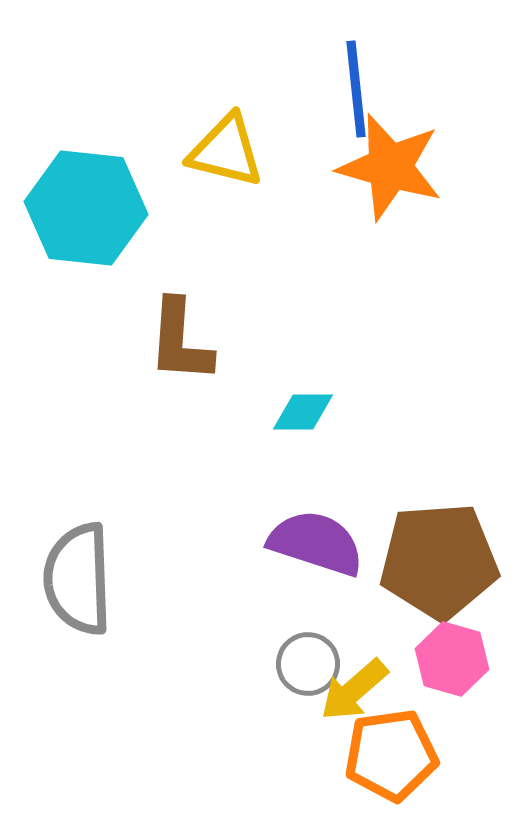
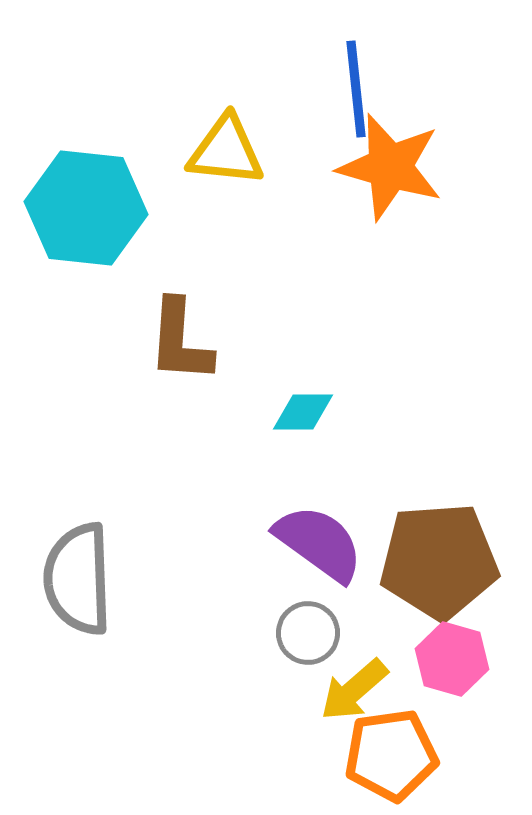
yellow triangle: rotated 8 degrees counterclockwise
purple semicircle: moved 3 px right; rotated 18 degrees clockwise
gray circle: moved 31 px up
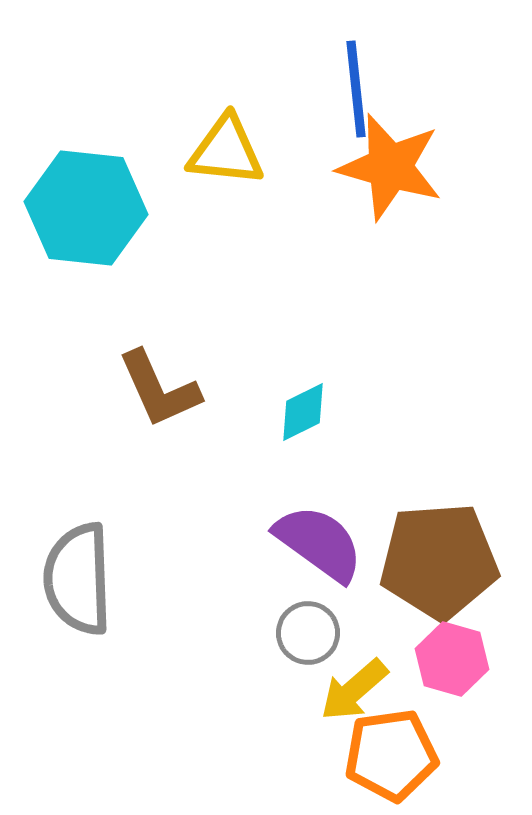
brown L-shape: moved 21 px left, 48 px down; rotated 28 degrees counterclockwise
cyan diamond: rotated 26 degrees counterclockwise
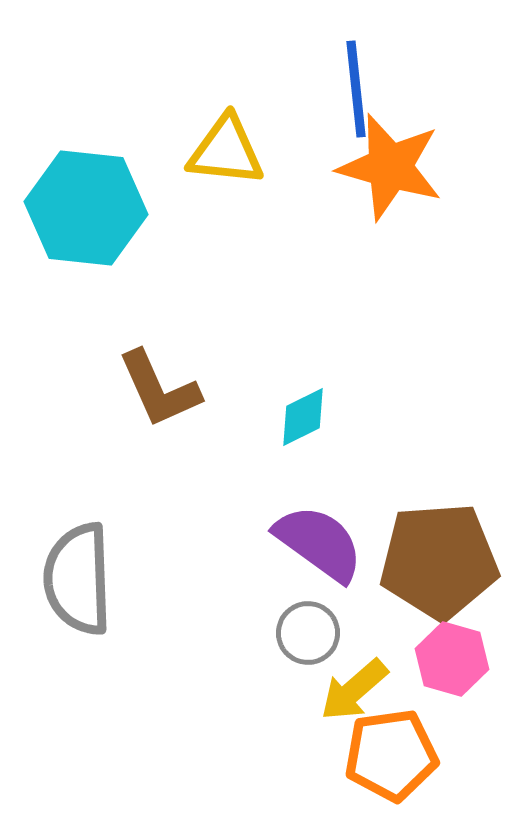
cyan diamond: moved 5 px down
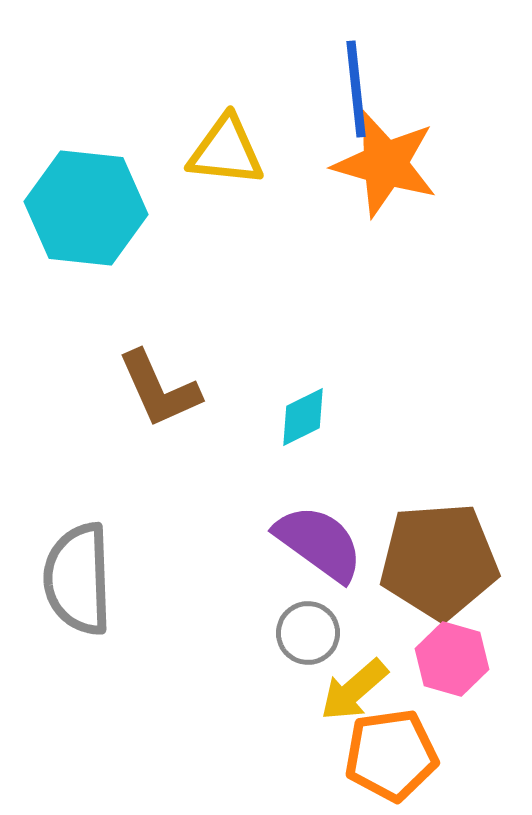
orange star: moved 5 px left, 3 px up
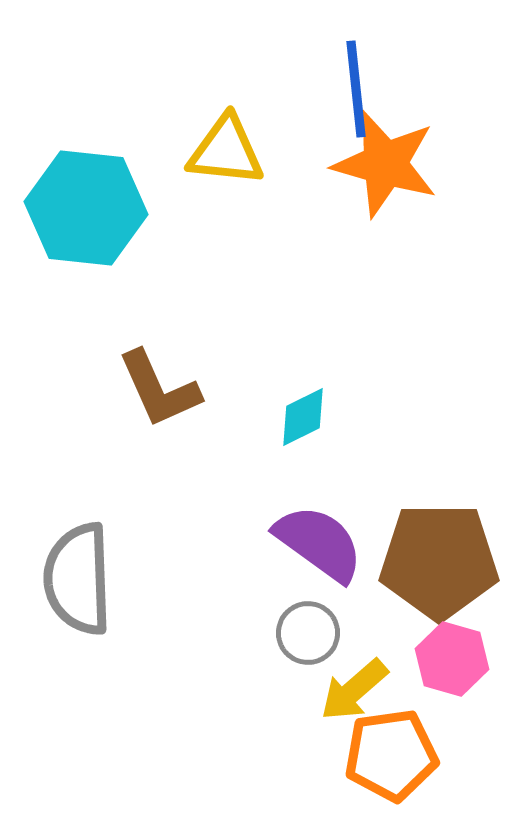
brown pentagon: rotated 4 degrees clockwise
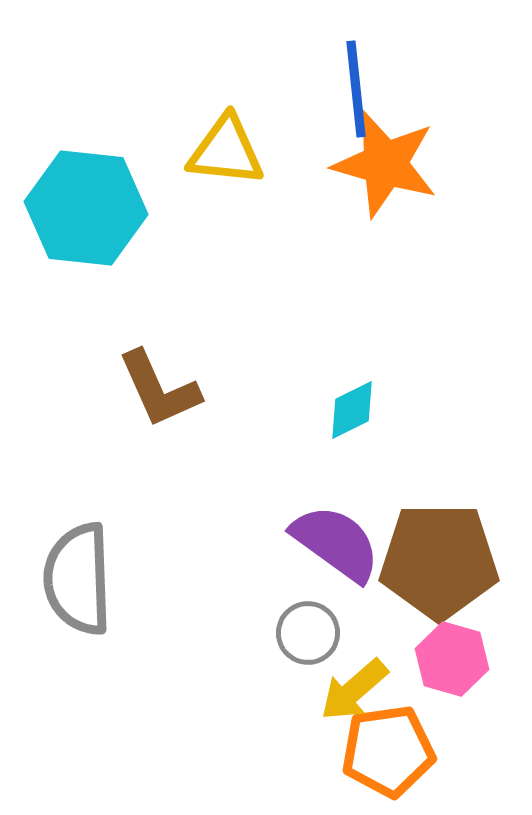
cyan diamond: moved 49 px right, 7 px up
purple semicircle: moved 17 px right
orange pentagon: moved 3 px left, 4 px up
